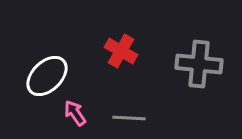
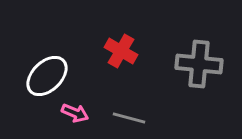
pink arrow: rotated 148 degrees clockwise
gray line: rotated 12 degrees clockwise
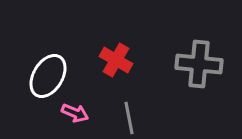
red cross: moved 5 px left, 9 px down
white ellipse: moved 1 px right; rotated 15 degrees counterclockwise
gray line: rotated 64 degrees clockwise
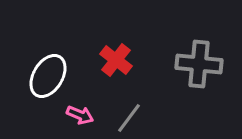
red cross: rotated 8 degrees clockwise
pink arrow: moved 5 px right, 2 px down
gray line: rotated 48 degrees clockwise
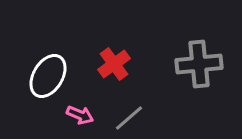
red cross: moved 2 px left, 4 px down; rotated 16 degrees clockwise
gray cross: rotated 12 degrees counterclockwise
gray line: rotated 12 degrees clockwise
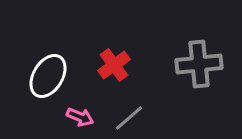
red cross: moved 1 px down
pink arrow: moved 2 px down
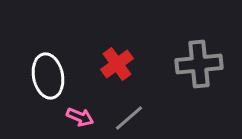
red cross: moved 3 px right, 1 px up
white ellipse: rotated 42 degrees counterclockwise
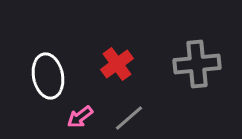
gray cross: moved 2 px left
pink arrow: rotated 120 degrees clockwise
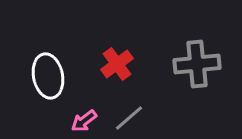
pink arrow: moved 4 px right, 4 px down
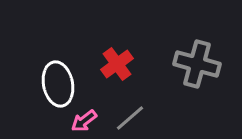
gray cross: rotated 21 degrees clockwise
white ellipse: moved 10 px right, 8 px down
gray line: moved 1 px right
